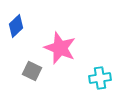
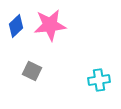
pink star: moved 10 px left, 23 px up; rotated 28 degrees counterclockwise
cyan cross: moved 1 px left, 2 px down
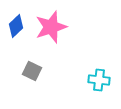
pink star: moved 1 px right, 2 px down; rotated 12 degrees counterclockwise
cyan cross: rotated 15 degrees clockwise
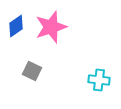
blue diamond: rotated 10 degrees clockwise
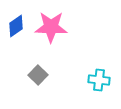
pink star: rotated 20 degrees clockwise
gray square: moved 6 px right, 4 px down; rotated 18 degrees clockwise
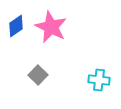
pink star: rotated 24 degrees clockwise
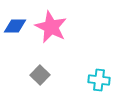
blue diamond: moved 1 px left; rotated 35 degrees clockwise
gray square: moved 2 px right
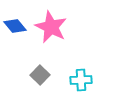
blue diamond: rotated 50 degrees clockwise
cyan cross: moved 18 px left; rotated 10 degrees counterclockwise
